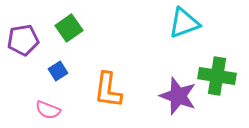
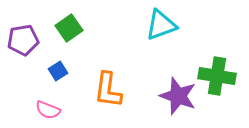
cyan triangle: moved 23 px left, 2 px down
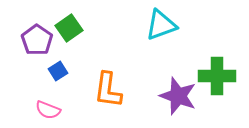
purple pentagon: moved 14 px right; rotated 28 degrees counterclockwise
green cross: rotated 9 degrees counterclockwise
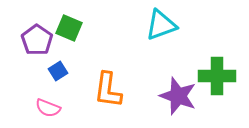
green square: rotated 32 degrees counterclockwise
pink semicircle: moved 2 px up
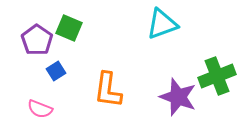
cyan triangle: moved 1 px right, 1 px up
blue square: moved 2 px left
green cross: rotated 21 degrees counterclockwise
purple star: moved 1 px down
pink semicircle: moved 8 px left, 1 px down
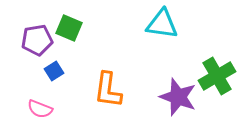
cyan triangle: rotated 28 degrees clockwise
purple pentagon: rotated 28 degrees clockwise
blue square: moved 2 px left
green cross: rotated 9 degrees counterclockwise
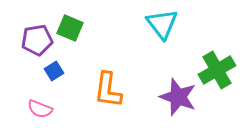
cyan triangle: rotated 44 degrees clockwise
green square: moved 1 px right
green cross: moved 6 px up
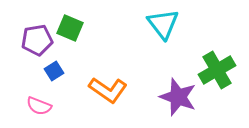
cyan triangle: moved 1 px right
orange L-shape: rotated 63 degrees counterclockwise
pink semicircle: moved 1 px left, 3 px up
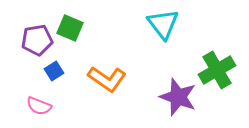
orange L-shape: moved 1 px left, 11 px up
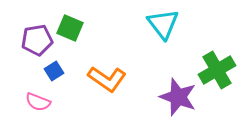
pink semicircle: moved 1 px left, 4 px up
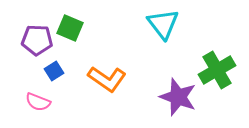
purple pentagon: rotated 12 degrees clockwise
